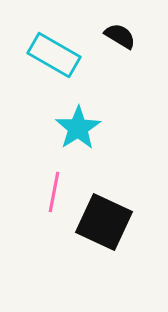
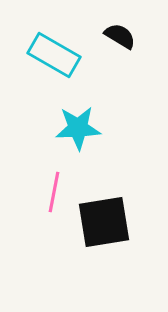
cyan star: rotated 30 degrees clockwise
black square: rotated 34 degrees counterclockwise
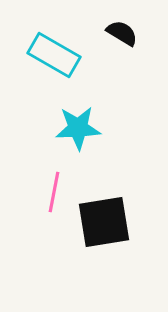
black semicircle: moved 2 px right, 3 px up
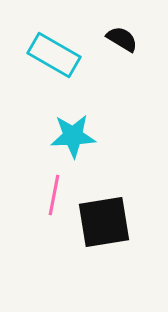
black semicircle: moved 6 px down
cyan star: moved 5 px left, 8 px down
pink line: moved 3 px down
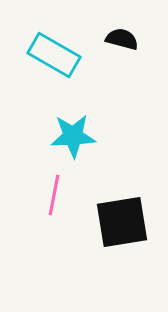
black semicircle: rotated 16 degrees counterclockwise
black square: moved 18 px right
